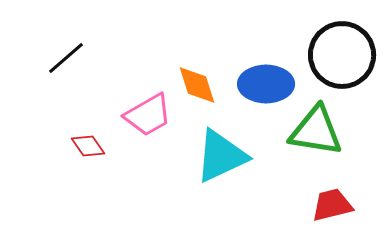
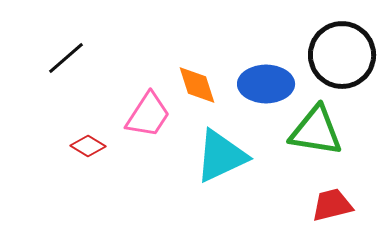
pink trapezoid: rotated 27 degrees counterclockwise
red diamond: rotated 24 degrees counterclockwise
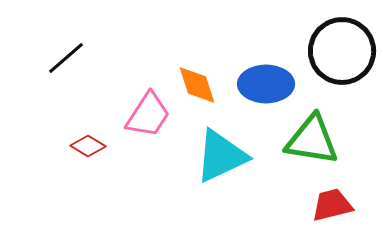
black circle: moved 4 px up
green triangle: moved 4 px left, 9 px down
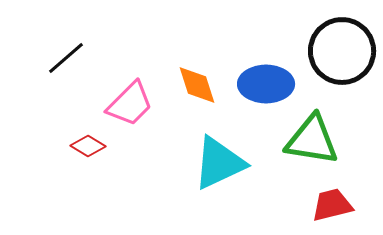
pink trapezoid: moved 18 px left, 11 px up; rotated 12 degrees clockwise
cyan triangle: moved 2 px left, 7 px down
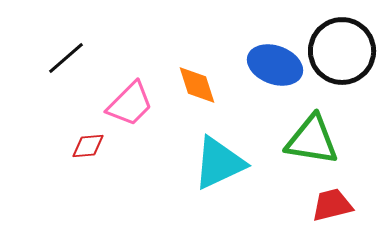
blue ellipse: moved 9 px right, 19 px up; rotated 20 degrees clockwise
red diamond: rotated 36 degrees counterclockwise
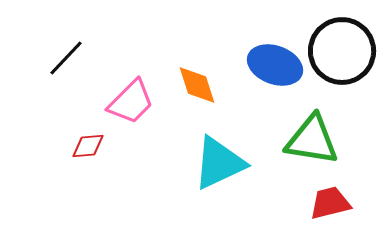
black line: rotated 6 degrees counterclockwise
pink trapezoid: moved 1 px right, 2 px up
red trapezoid: moved 2 px left, 2 px up
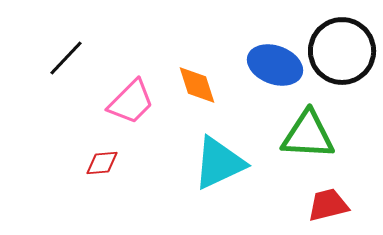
green triangle: moved 4 px left, 5 px up; rotated 6 degrees counterclockwise
red diamond: moved 14 px right, 17 px down
red trapezoid: moved 2 px left, 2 px down
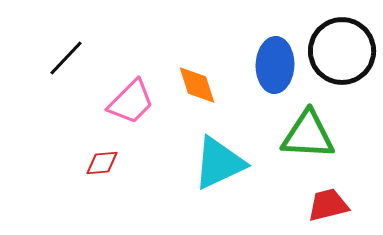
blue ellipse: rotated 72 degrees clockwise
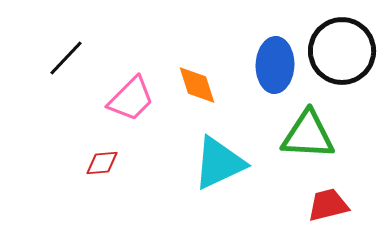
pink trapezoid: moved 3 px up
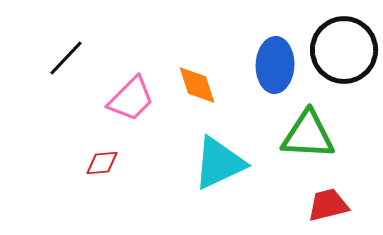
black circle: moved 2 px right, 1 px up
